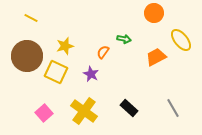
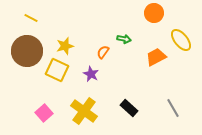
brown circle: moved 5 px up
yellow square: moved 1 px right, 2 px up
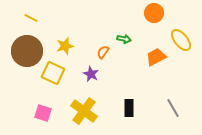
yellow square: moved 4 px left, 3 px down
black rectangle: rotated 48 degrees clockwise
pink square: moved 1 px left; rotated 30 degrees counterclockwise
